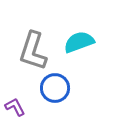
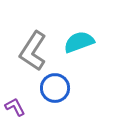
gray L-shape: rotated 15 degrees clockwise
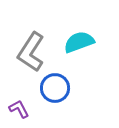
gray L-shape: moved 2 px left, 1 px down
purple L-shape: moved 4 px right, 2 px down
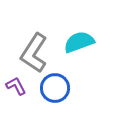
gray L-shape: moved 3 px right, 1 px down
purple L-shape: moved 3 px left, 23 px up
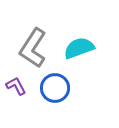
cyan semicircle: moved 6 px down
gray L-shape: moved 1 px left, 5 px up
